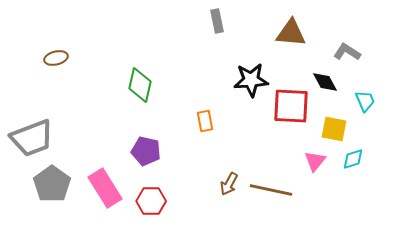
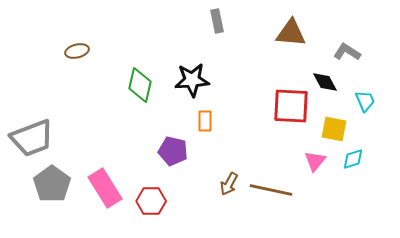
brown ellipse: moved 21 px right, 7 px up
black star: moved 59 px left
orange rectangle: rotated 10 degrees clockwise
purple pentagon: moved 27 px right
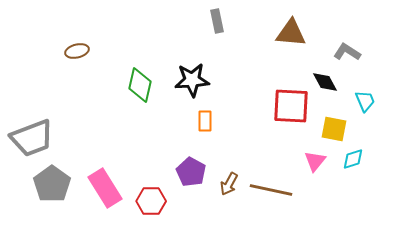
purple pentagon: moved 18 px right, 21 px down; rotated 16 degrees clockwise
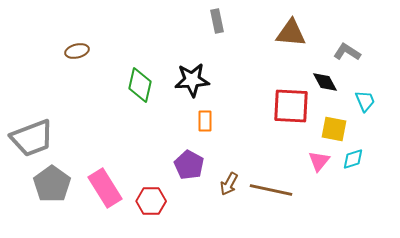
pink triangle: moved 4 px right
purple pentagon: moved 2 px left, 7 px up
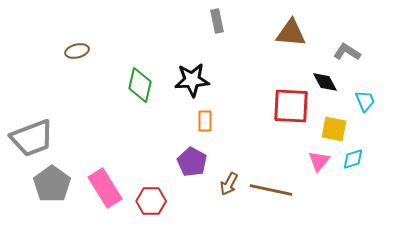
purple pentagon: moved 3 px right, 3 px up
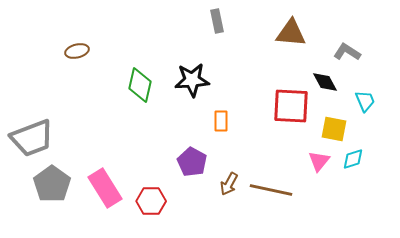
orange rectangle: moved 16 px right
